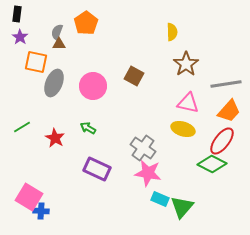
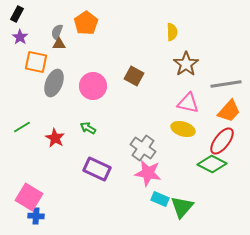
black rectangle: rotated 21 degrees clockwise
blue cross: moved 5 px left, 5 px down
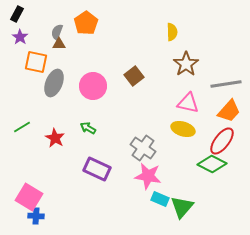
brown square: rotated 24 degrees clockwise
pink star: moved 3 px down
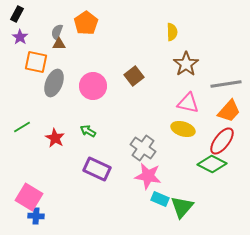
green arrow: moved 3 px down
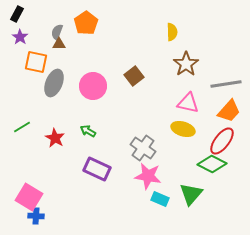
green triangle: moved 9 px right, 13 px up
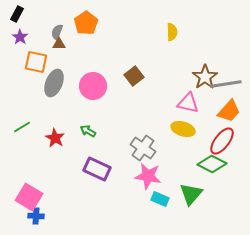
brown star: moved 19 px right, 13 px down
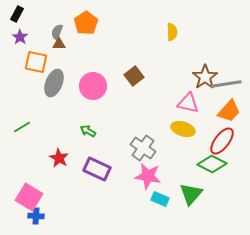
red star: moved 4 px right, 20 px down
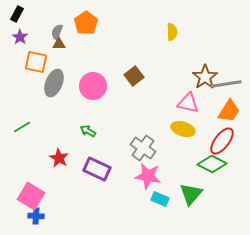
orange trapezoid: rotated 10 degrees counterclockwise
pink square: moved 2 px right, 1 px up
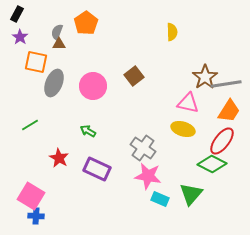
green line: moved 8 px right, 2 px up
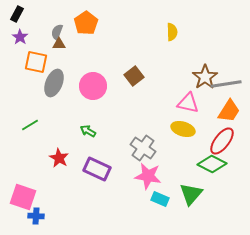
pink square: moved 8 px left, 1 px down; rotated 12 degrees counterclockwise
